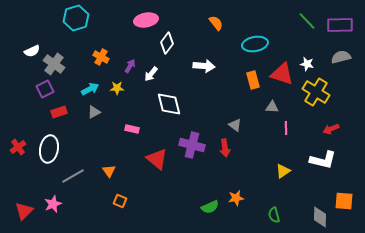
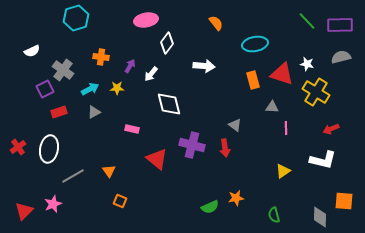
orange cross at (101, 57): rotated 21 degrees counterclockwise
gray cross at (54, 64): moved 9 px right, 6 px down
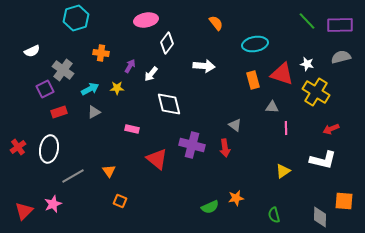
orange cross at (101, 57): moved 4 px up
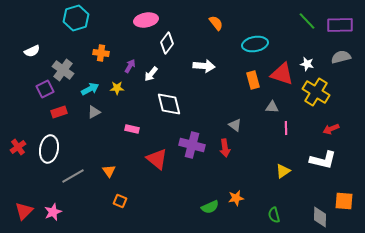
pink star at (53, 204): moved 8 px down
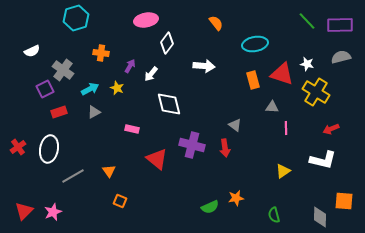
yellow star at (117, 88): rotated 24 degrees clockwise
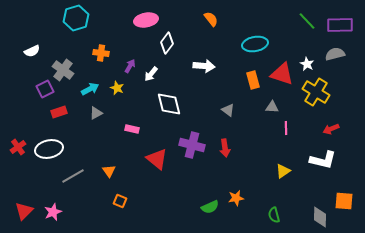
orange semicircle at (216, 23): moved 5 px left, 4 px up
gray semicircle at (341, 57): moved 6 px left, 3 px up
white star at (307, 64): rotated 16 degrees clockwise
gray triangle at (94, 112): moved 2 px right, 1 px down
gray triangle at (235, 125): moved 7 px left, 15 px up
white ellipse at (49, 149): rotated 68 degrees clockwise
